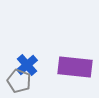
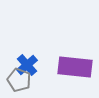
gray pentagon: moved 1 px up
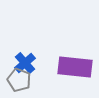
blue cross: moved 2 px left, 2 px up
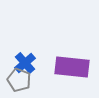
purple rectangle: moved 3 px left
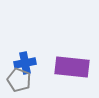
blue cross: rotated 30 degrees clockwise
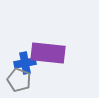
purple rectangle: moved 24 px left, 14 px up
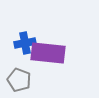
blue cross: moved 20 px up
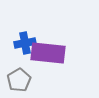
gray pentagon: rotated 20 degrees clockwise
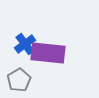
blue cross: moved 1 px down; rotated 25 degrees counterclockwise
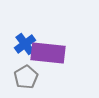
gray pentagon: moved 7 px right, 3 px up
